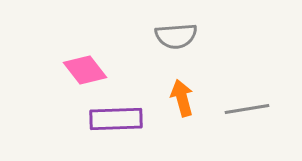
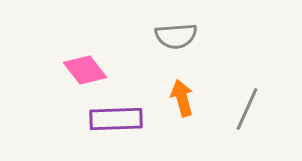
gray line: rotated 57 degrees counterclockwise
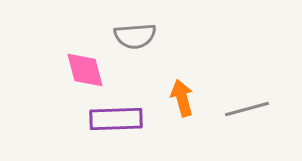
gray semicircle: moved 41 px left
pink diamond: rotated 24 degrees clockwise
gray line: rotated 51 degrees clockwise
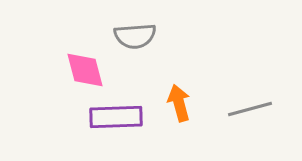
orange arrow: moved 3 px left, 5 px down
gray line: moved 3 px right
purple rectangle: moved 2 px up
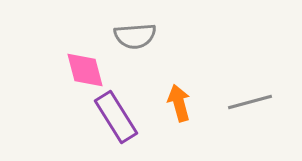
gray line: moved 7 px up
purple rectangle: rotated 60 degrees clockwise
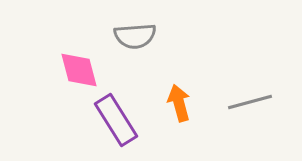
pink diamond: moved 6 px left
purple rectangle: moved 3 px down
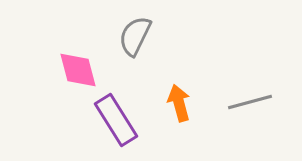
gray semicircle: rotated 120 degrees clockwise
pink diamond: moved 1 px left
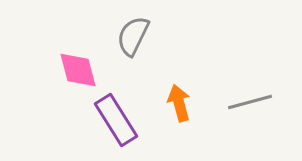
gray semicircle: moved 2 px left
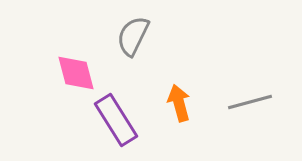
pink diamond: moved 2 px left, 3 px down
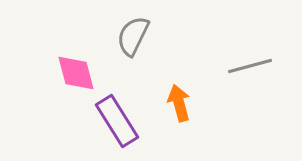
gray line: moved 36 px up
purple rectangle: moved 1 px right, 1 px down
